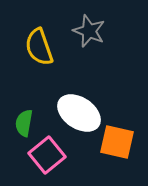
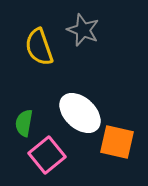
gray star: moved 6 px left, 1 px up
white ellipse: moved 1 px right; rotated 9 degrees clockwise
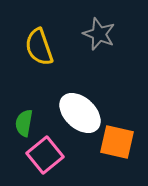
gray star: moved 16 px right, 4 px down
pink square: moved 2 px left
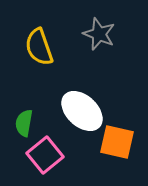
white ellipse: moved 2 px right, 2 px up
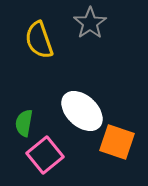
gray star: moved 9 px left, 11 px up; rotated 16 degrees clockwise
yellow semicircle: moved 7 px up
orange square: rotated 6 degrees clockwise
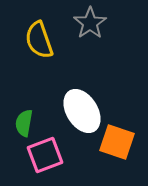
white ellipse: rotated 15 degrees clockwise
pink square: rotated 18 degrees clockwise
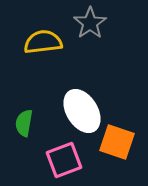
yellow semicircle: moved 4 px right, 2 px down; rotated 102 degrees clockwise
pink square: moved 19 px right, 5 px down
